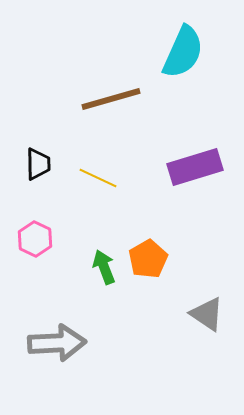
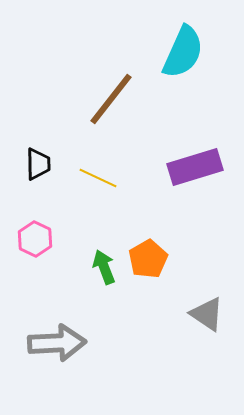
brown line: rotated 36 degrees counterclockwise
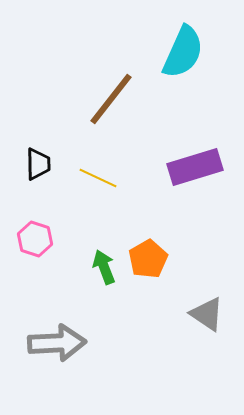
pink hexagon: rotated 8 degrees counterclockwise
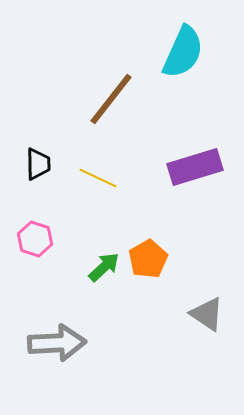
green arrow: rotated 68 degrees clockwise
